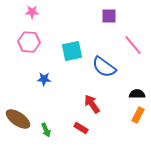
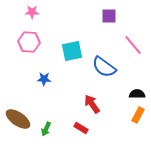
green arrow: moved 1 px up; rotated 48 degrees clockwise
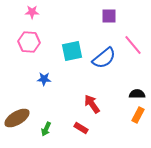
blue semicircle: moved 9 px up; rotated 75 degrees counterclockwise
brown ellipse: moved 1 px left, 1 px up; rotated 65 degrees counterclockwise
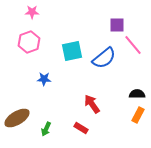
purple square: moved 8 px right, 9 px down
pink hexagon: rotated 25 degrees counterclockwise
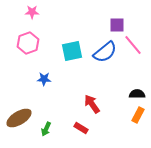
pink hexagon: moved 1 px left, 1 px down
blue semicircle: moved 1 px right, 6 px up
brown ellipse: moved 2 px right
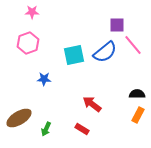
cyan square: moved 2 px right, 4 px down
red arrow: rotated 18 degrees counterclockwise
red rectangle: moved 1 px right, 1 px down
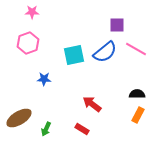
pink line: moved 3 px right, 4 px down; rotated 20 degrees counterclockwise
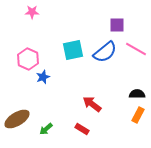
pink hexagon: moved 16 px down; rotated 15 degrees counterclockwise
cyan square: moved 1 px left, 5 px up
blue star: moved 1 px left, 2 px up; rotated 24 degrees counterclockwise
brown ellipse: moved 2 px left, 1 px down
green arrow: rotated 24 degrees clockwise
